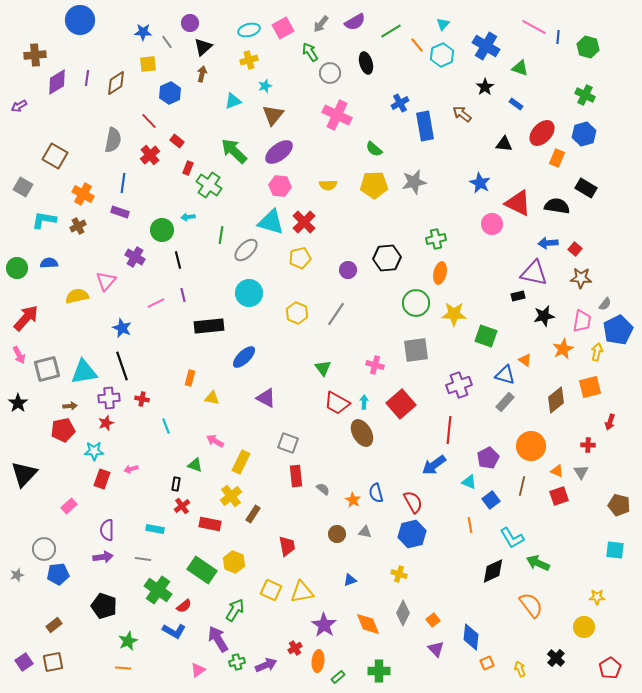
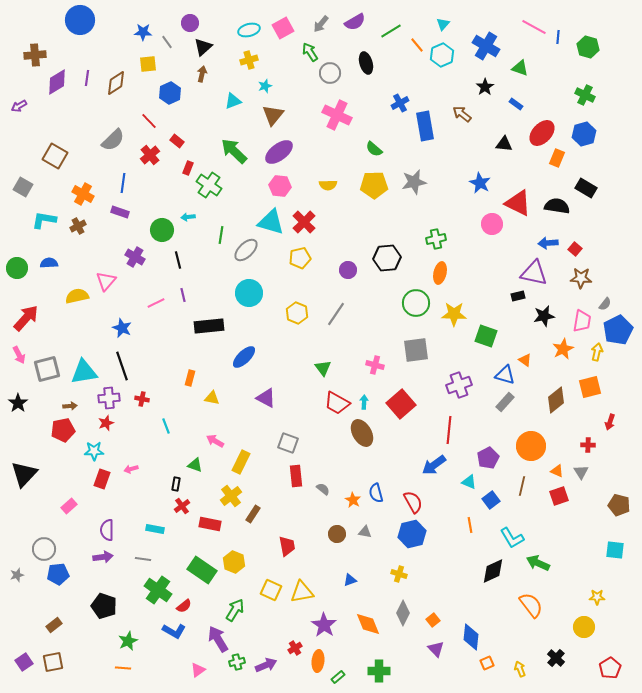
gray semicircle at (113, 140): rotated 35 degrees clockwise
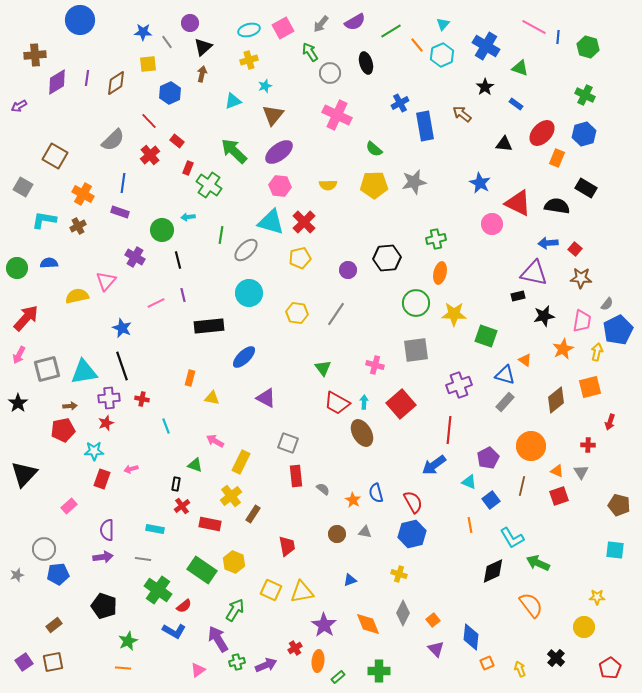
gray semicircle at (605, 304): moved 2 px right
yellow hexagon at (297, 313): rotated 15 degrees counterclockwise
pink arrow at (19, 355): rotated 54 degrees clockwise
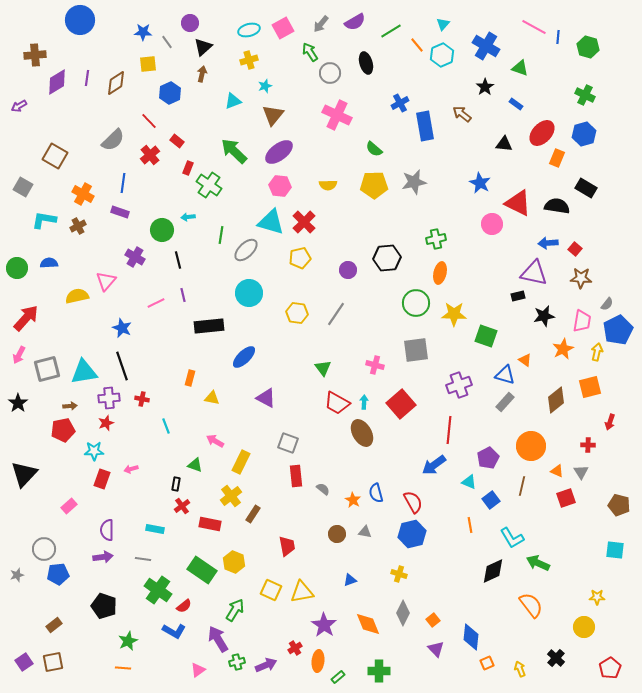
red square at (559, 496): moved 7 px right, 2 px down
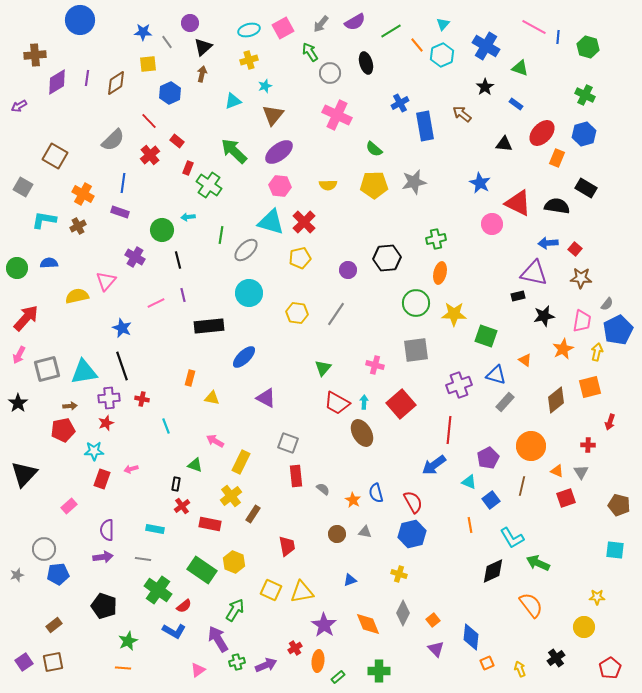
green triangle at (323, 368): rotated 18 degrees clockwise
blue triangle at (505, 375): moved 9 px left
black cross at (556, 658): rotated 12 degrees clockwise
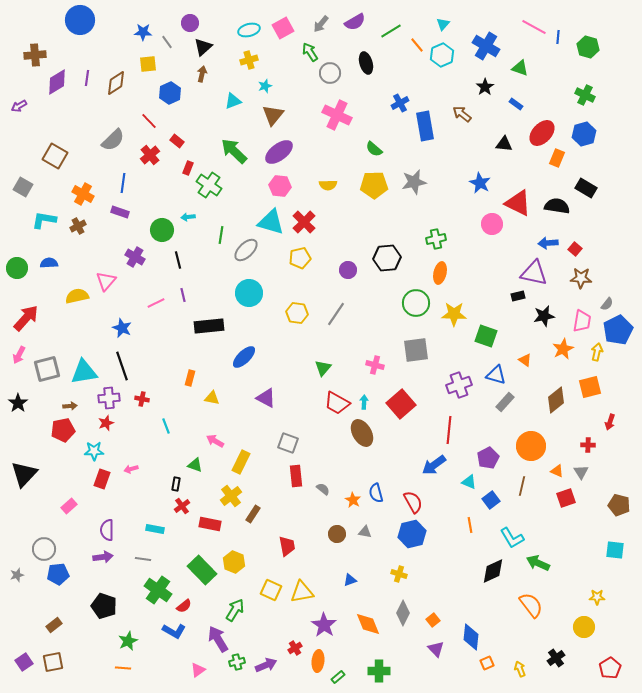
green rectangle at (202, 570): rotated 12 degrees clockwise
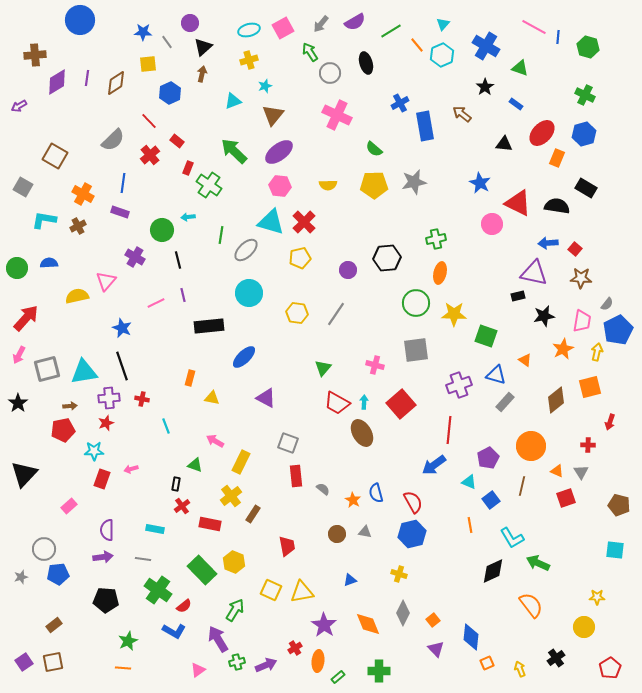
gray star at (17, 575): moved 4 px right, 2 px down
black pentagon at (104, 606): moved 2 px right, 6 px up; rotated 15 degrees counterclockwise
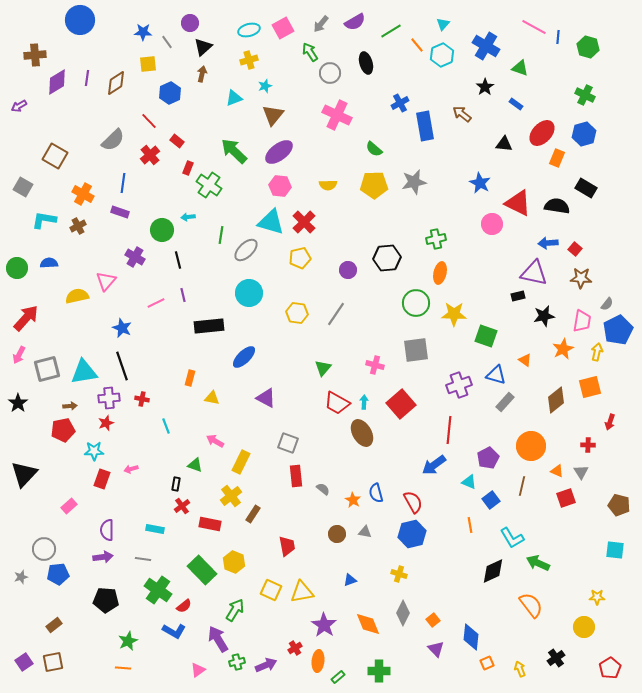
cyan triangle at (233, 101): moved 1 px right, 3 px up
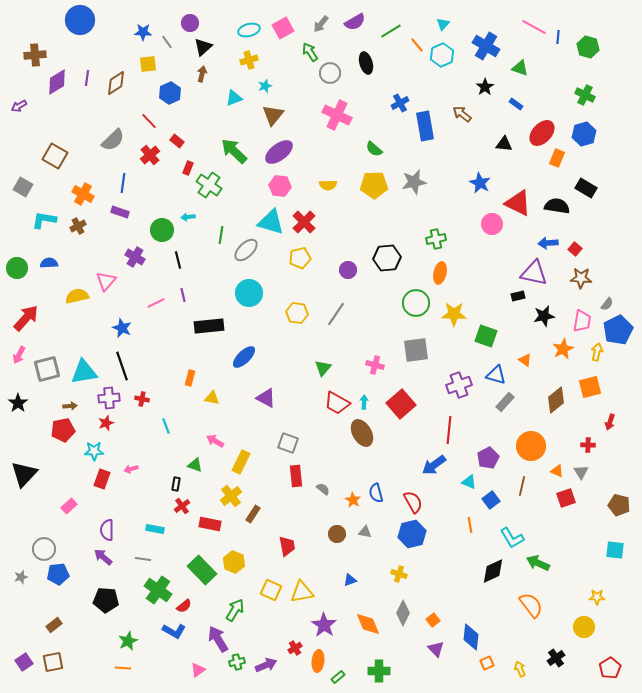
purple arrow at (103, 557): rotated 132 degrees counterclockwise
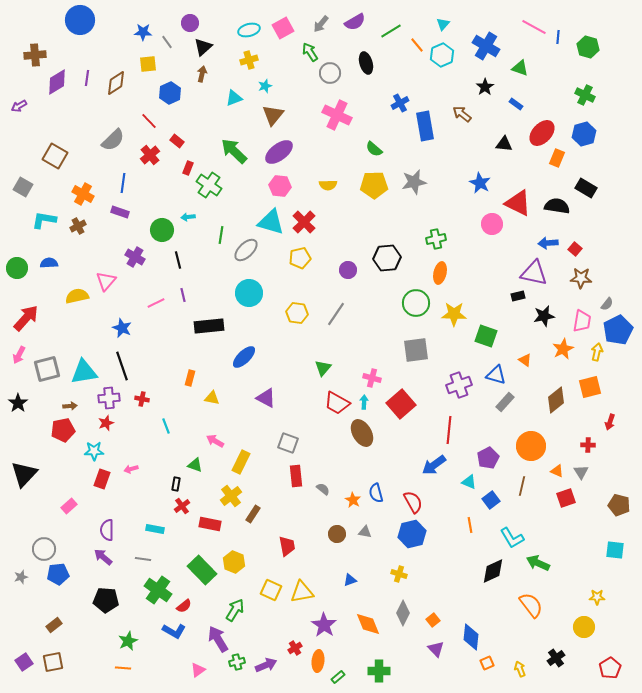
pink cross at (375, 365): moved 3 px left, 13 px down
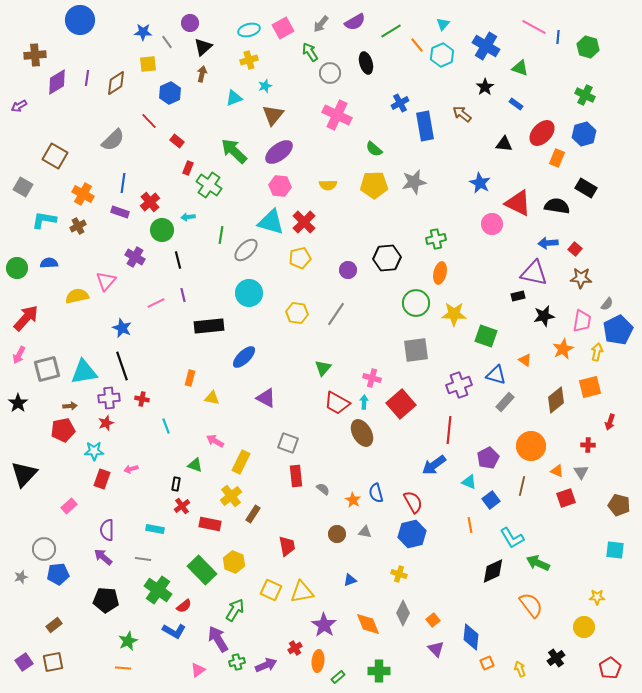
red cross at (150, 155): moved 47 px down
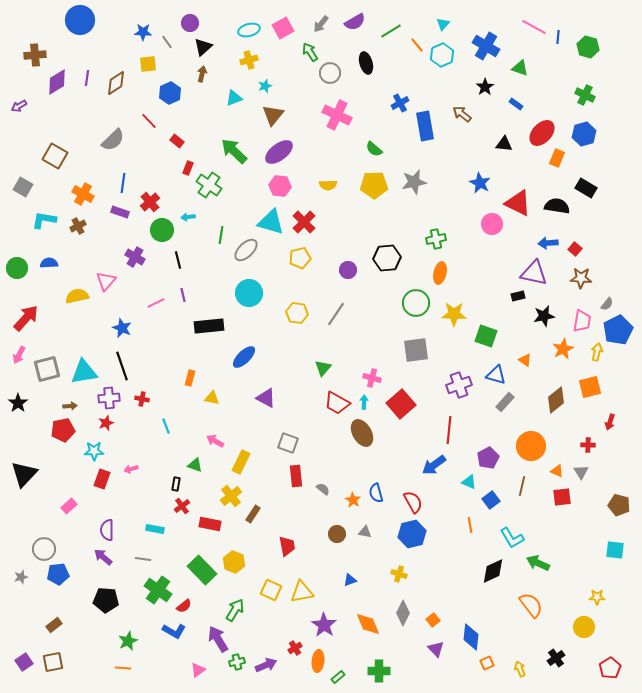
red square at (566, 498): moved 4 px left, 1 px up; rotated 12 degrees clockwise
